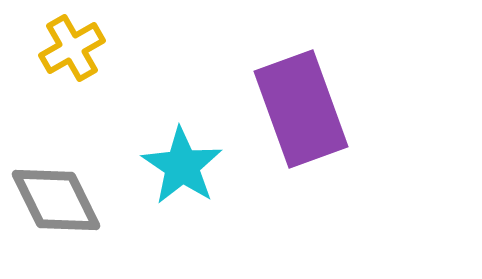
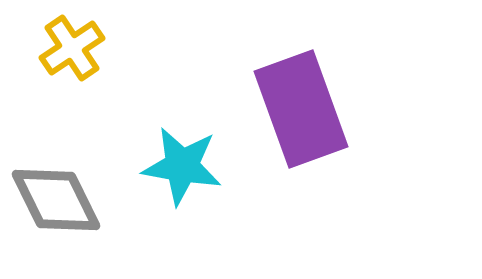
yellow cross: rotated 4 degrees counterclockwise
cyan star: rotated 24 degrees counterclockwise
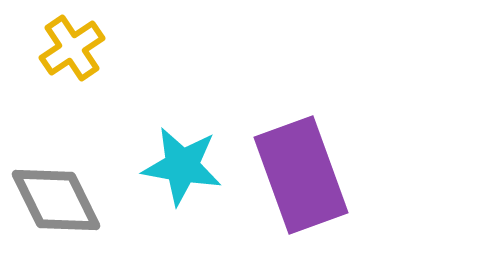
purple rectangle: moved 66 px down
